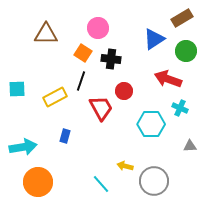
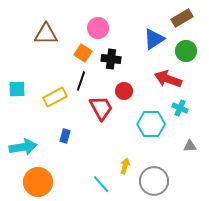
yellow arrow: rotated 91 degrees clockwise
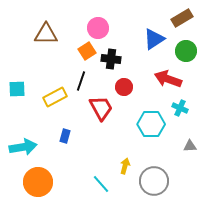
orange square: moved 4 px right, 2 px up; rotated 24 degrees clockwise
red circle: moved 4 px up
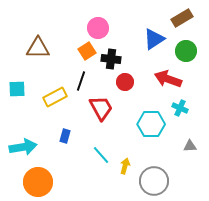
brown triangle: moved 8 px left, 14 px down
red circle: moved 1 px right, 5 px up
cyan line: moved 29 px up
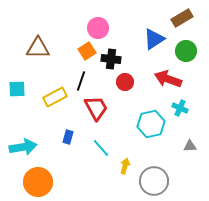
red trapezoid: moved 5 px left
cyan hexagon: rotated 12 degrees counterclockwise
blue rectangle: moved 3 px right, 1 px down
cyan line: moved 7 px up
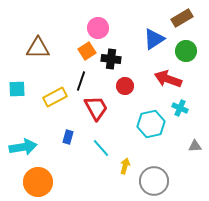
red circle: moved 4 px down
gray triangle: moved 5 px right
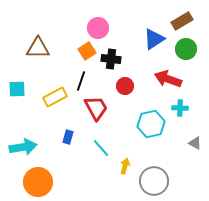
brown rectangle: moved 3 px down
green circle: moved 2 px up
cyan cross: rotated 21 degrees counterclockwise
gray triangle: moved 3 px up; rotated 32 degrees clockwise
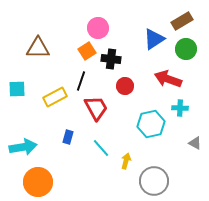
yellow arrow: moved 1 px right, 5 px up
